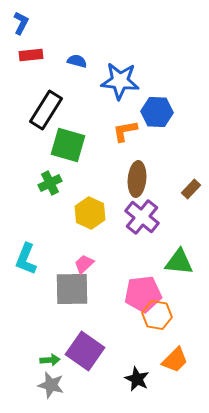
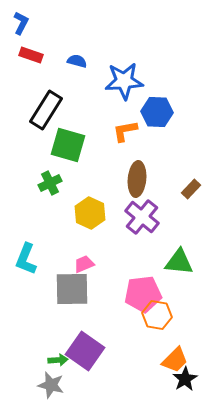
red rectangle: rotated 25 degrees clockwise
blue star: moved 4 px right; rotated 9 degrees counterclockwise
pink trapezoid: rotated 20 degrees clockwise
green arrow: moved 8 px right
black star: moved 48 px right; rotated 15 degrees clockwise
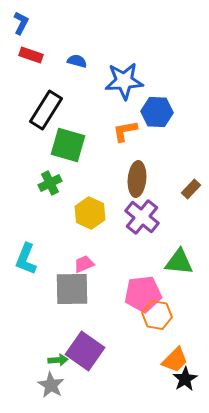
gray star: rotated 16 degrees clockwise
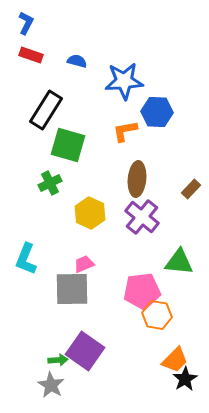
blue L-shape: moved 5 px right
pink pentagon: moved 1 px left, 3 px up
